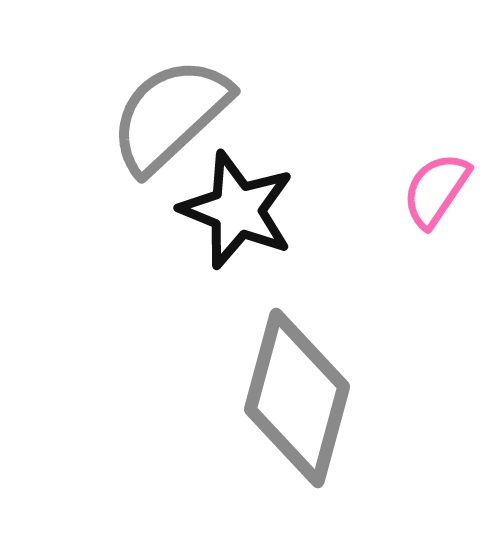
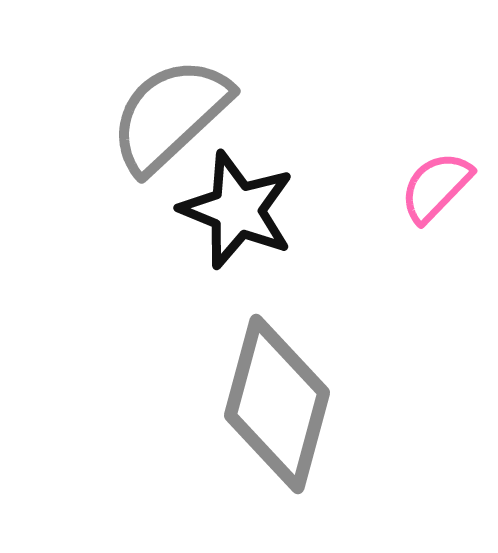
pink semicircle: moved 3 px up; rotated 10 degrees clockwise
gray diamond: moved 20 px left, 6 px down
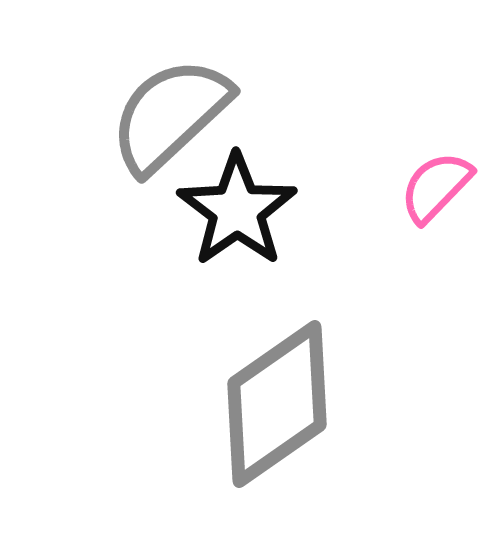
black star: rotated 15 degrees clockwise
gray diamond: rotated 40 degrees clockwise
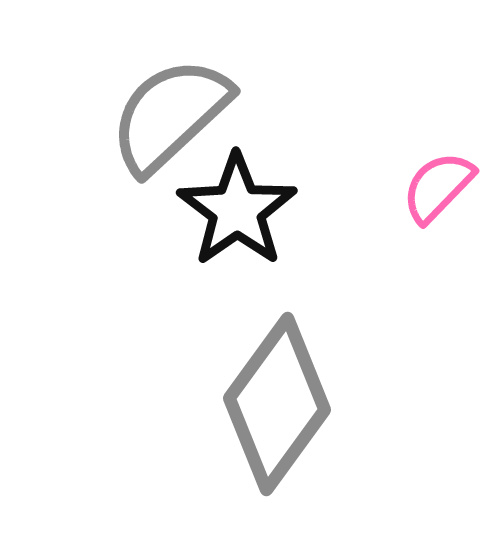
pink semicircle: moved 2 px right
gray diamond: rotated 19 degrees counterclockwise
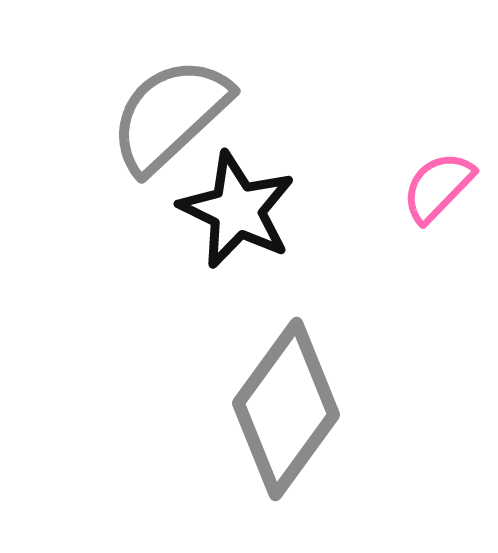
black star: rotated 11 degrees counterclockwise
gray diamond: moved 9 px right, 5 px down
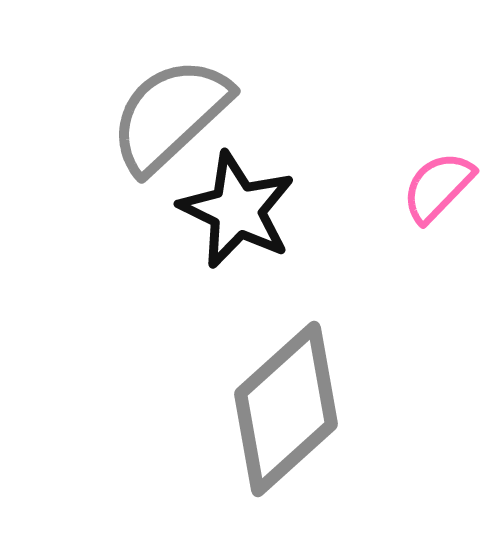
gray diamond: rotated 12 degrees clockwise
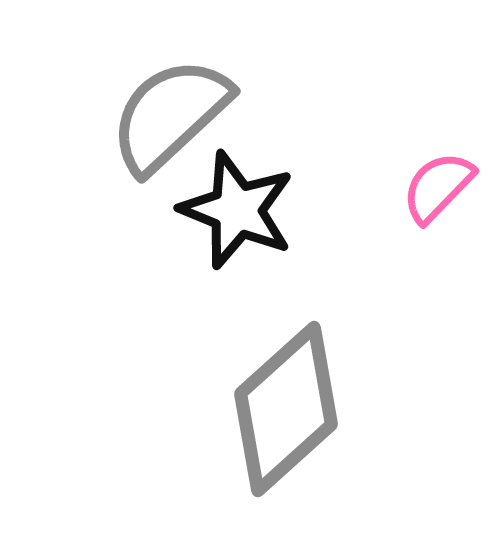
black star: rotated 4 degrees counterclockwise
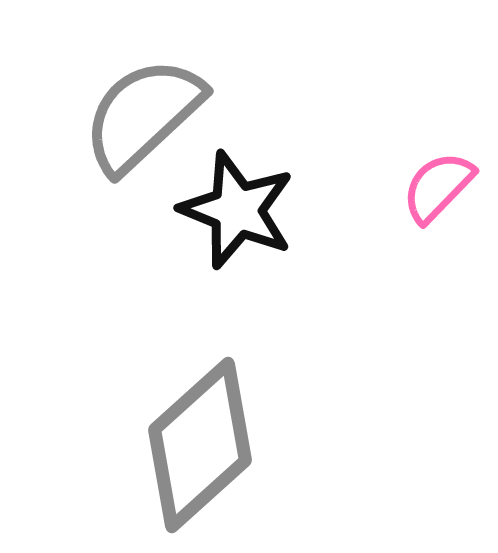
gray semicircle: moved 27 px left
gray diamond: moved 86 px left, 36 px down
